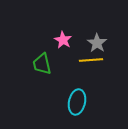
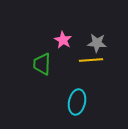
gray star: rotated 30 degrees counterclockwise
green trapezoid: rotated 15 degrees clockwise
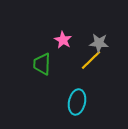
gray star: moved 2 px right
yellow line: rotated 40 degrees counterclockwise
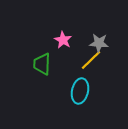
cyan ellipse: moved 3 px right, 11 px up
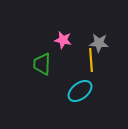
pink star: rotated 18 degrees counterclockwise
yellow line: rotated 50 degrees counterclockwise
cyan ellipse: rotated 40 degrees clockwise
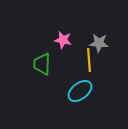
yellow line: moved 2 px left
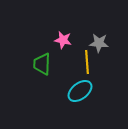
yellow line: moved 2 px left, 2 px down
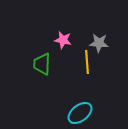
cyan ellipse: moved 22 px down
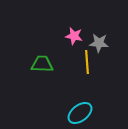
pink star: moved 11 px right, 4 px up
green trapezoid: rotated 90 degrees clockwise
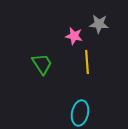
gray star: moved 19 px up
green trapezoid: rotated 55 degrees clockwise
cyan ellipse: rotated 40 degrees counterclockwise
